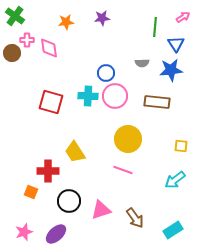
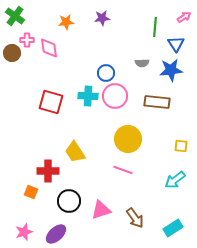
pink arrow: moved 1 px right
cyan rectangle: moved 2 px up
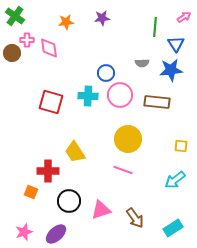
pink circle: moved 5 px right, 1 px up
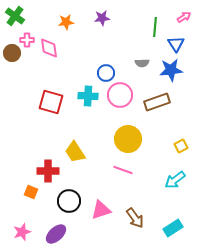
brown rectangle: rotated 25 degrees counterclockwise
yellow square: rotated 32 degrees counterclockwise
pink star: moved 2 px left
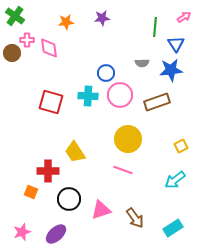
black circle: moved 2 px up
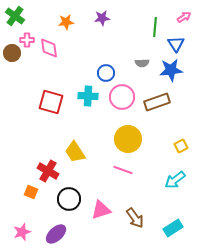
pink circle: moved 2 px right, 2 px down
red cross: rotated 30 degrees clockwise
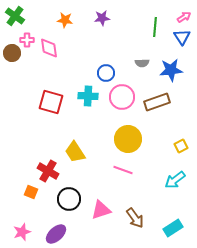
orange star: moved 1 px left, 2 px up; rotated 14 degrees clockwise
blue triangle: moved 6 px right, 7 px up
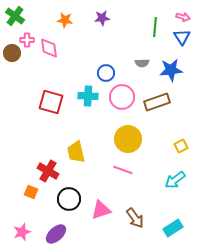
pink arrow: moved 1 px left; rotated 48 degrees clockwise
yellow trapezoid: moved 1 px right; rotated 20 degrees clockwise
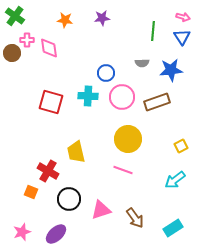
green line: moved 2 px left, 4 px down
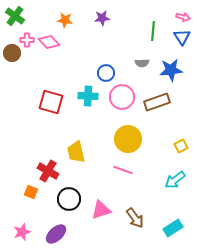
pink diamond: moved 6 px up; rotated 35 degrees counterclockwise
